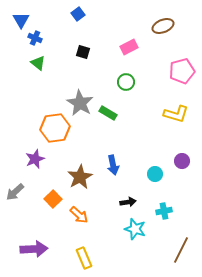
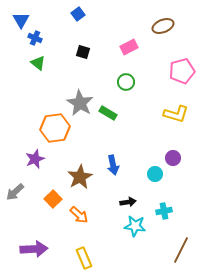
purple circle: moved 9 px left, 3 px up
cyan star: moved 3 px up; rotated 10 degrees counterclockwise
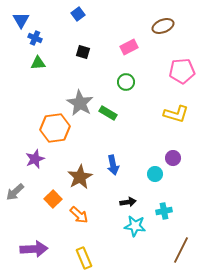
green triangle: rotated 42 degrees counterclockwise
pink pentagon: rotated 10 degrees clockwise
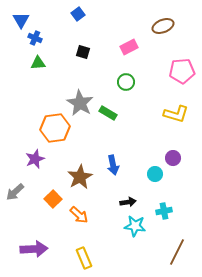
brown line: moved 4 px left, 2 px down
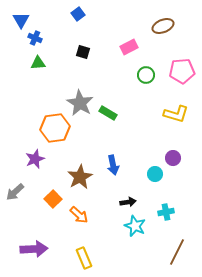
green circle: moved 20 px right, 7 px up
cyan cross: moved 2 px right, 1 px down
cyan star: rotated 15 degrees clockwise
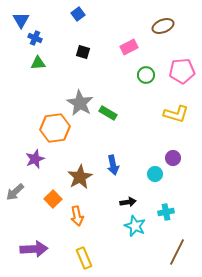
orange arrow: moved 2 px left, 1 px down; rotated 36 degrees clockwise
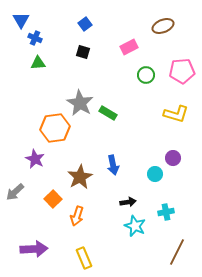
blue square: moved 7 px right, 10 px down
purple star: rotated 24 degrees counterclockwise
orange arrow: rotated 30 degrees clockwise
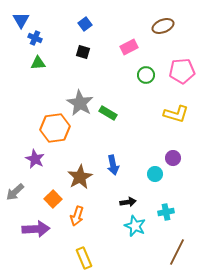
purple arrow: moved 2 px right, 20 px up
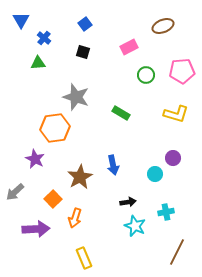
blue cross: moved 9 px right; rotated 16 degrees clockwise
gray star: moved 4 px left, 6 px up; rotated 12 degrees counterclockwise
green rectangle: moved 13 px right
orange arrow: moved 2 px left, 2 px down
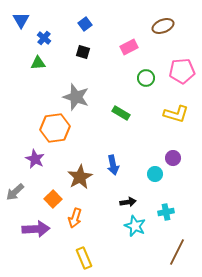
green circle: moved 3 px down
